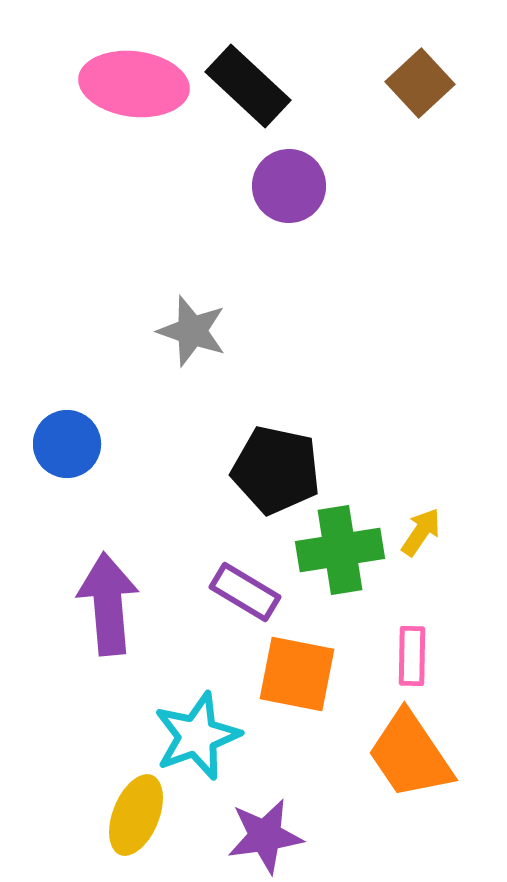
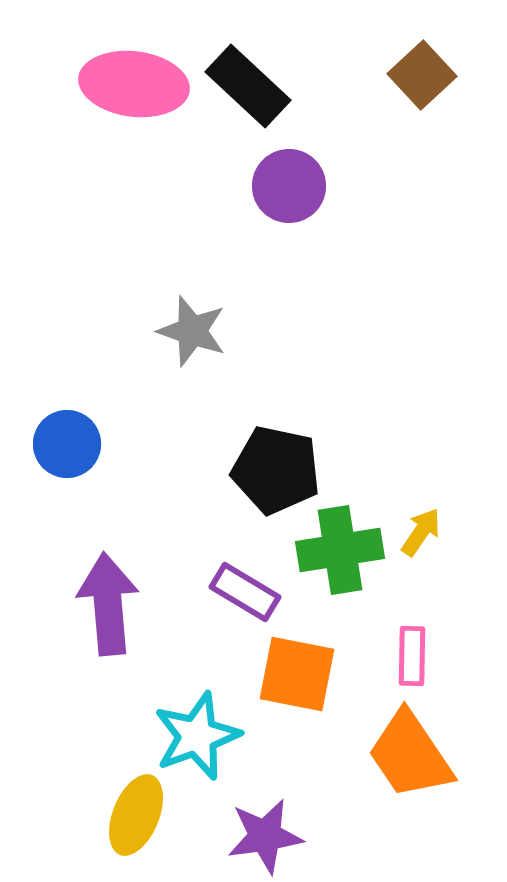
brown square: moved 2 px right, 8 px up
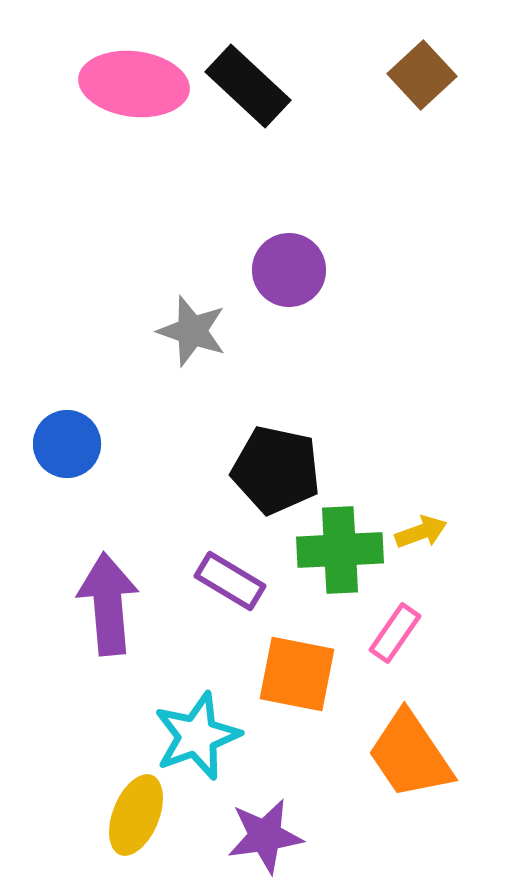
purple circle: moved 84 px down
yellow arrow: rotated 36 degrees clockwise
green cross: rotated 6 degrees clockwise
purple rectangle: moved 15 px left, 11 px up
pink rectangle: moved 17 px left, 23 px up; rotated 34 degrees clockwise
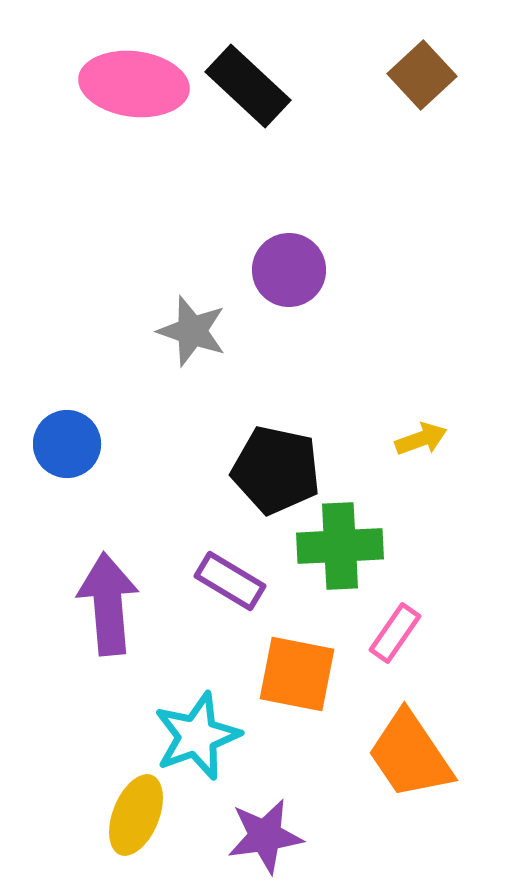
yellow arrow: moved 93 px up
green cross: moved 4 px up
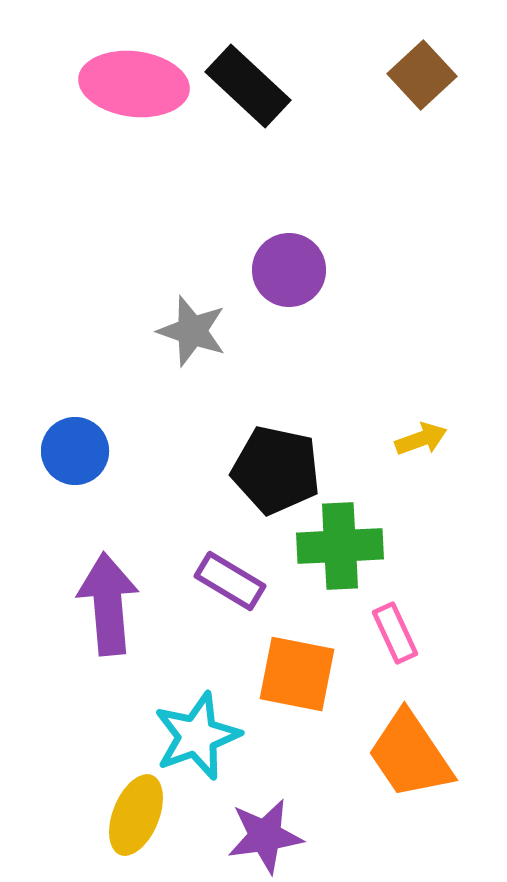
blue circle: moved 8 px right, 7 px down
pink rectangle: rotated 60 degrees counterclockwise
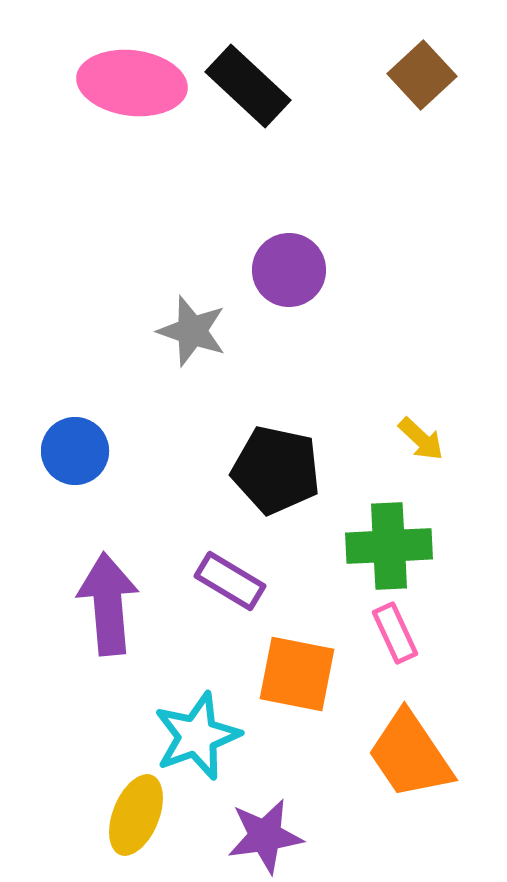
pink ellipse: moved 2 px left, 1 px up
yellow arrow: rotated 63 degrees clockwise
green cross: moved 49 px right
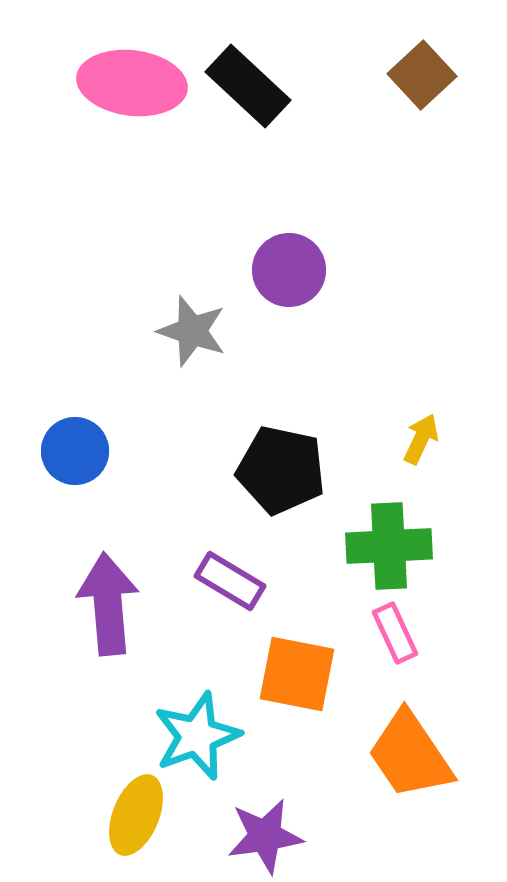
yellow arrow: rotated 108 degrees counterclockwise
black pentagon: moved 5 px right
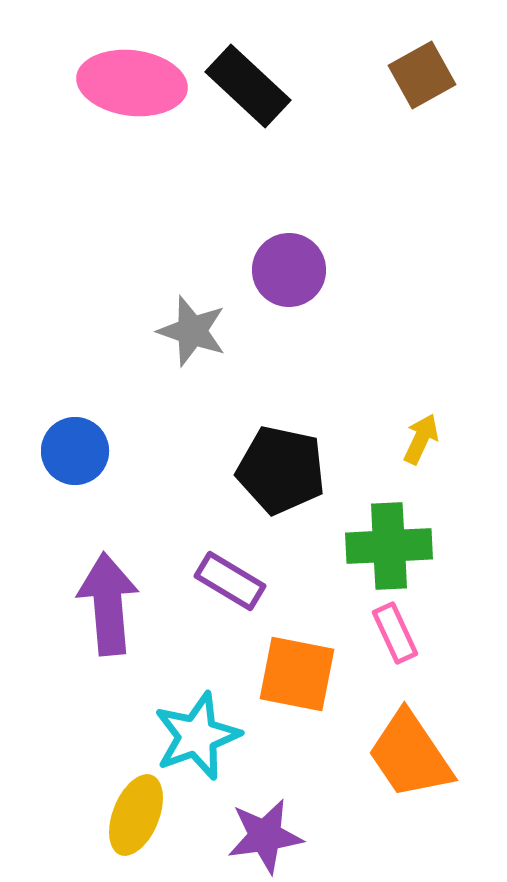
brown square: rotated 14 degrees clockwise
